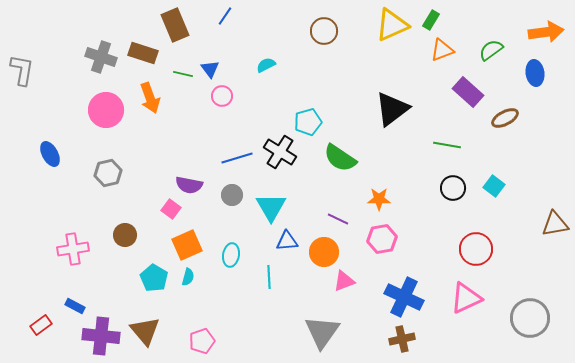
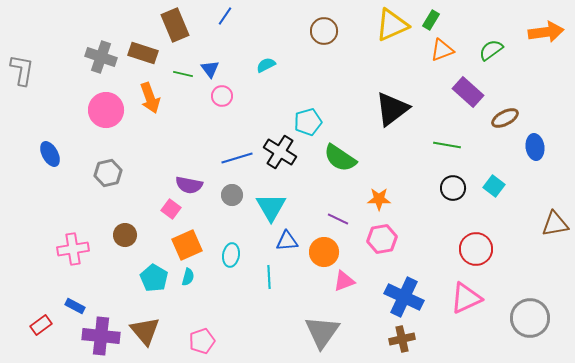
blue ellipse at (535, 73): moved 74 px down
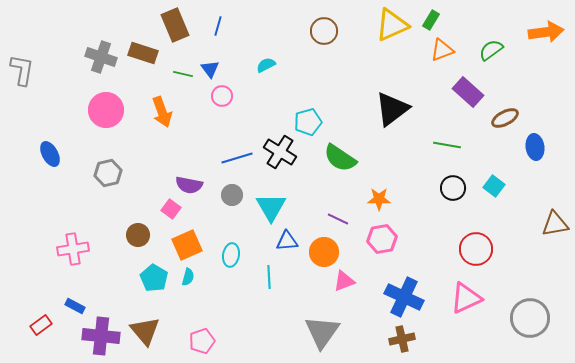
blue line at (225, 16): moved 7 px left, 10 px down; rotated 18 degrees counterclockwise
orange arrow at (150, 98): moved 12 px right, 14 px down
brown circle at (125, 235): moved 13 px right
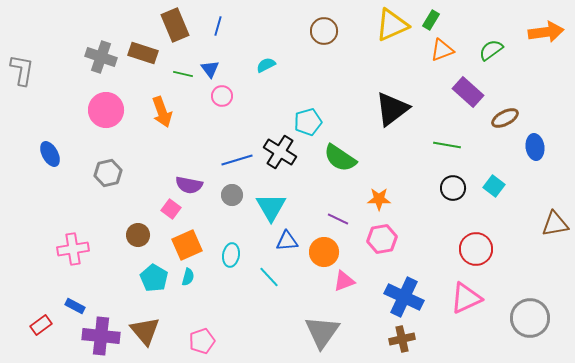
blue line at (237, 158): moved 2 px down
cyan line at (269, 277): rotated 40 degrees counterclockwise
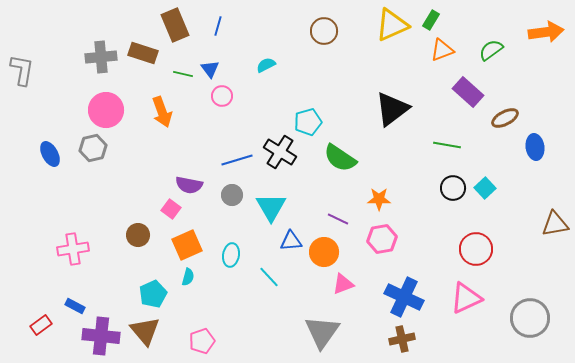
gray cross at (101, 57): rotated 24 degrees counterclockwise
gray hexagon at (108, 173): moved 15 px left, 25 px up
cyan square at (494, 186): moved 9 px left, 2 px down; rotated 10 degrees clockwise
blue triangle at (287, 241): moved 4 px right
cyan pentagon at (154, 278): moved 1 px left, 16 px down; rotated 16 degrees clockwise
pink triangle at (344, 281): moved 1 px left, 3 px down
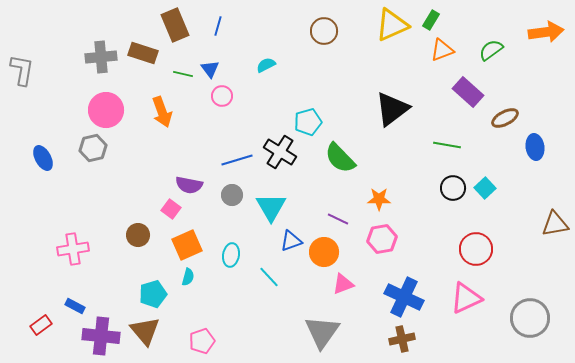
blue ellipse at (50, 154): moved 7 px left, 4 px down
green semicircle at (340, 158): rotated 12 degrees clockwise
blue triangle at (291, 241): rotated 15 degrees counterclockwise
cyan pentagon at (153, 294): rotated 8 degrees clockwise
